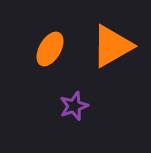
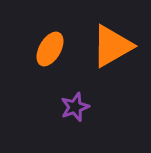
purple star: moved 1 px right, 1 px down
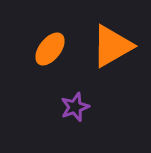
orange ellipse: rotated 8 degrees clockwise
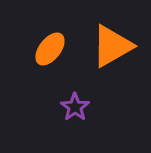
purple star: rotated 16 degrees counterclockwise
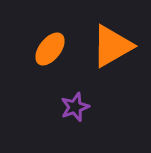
purple star: rotated 16 degrees clockwise
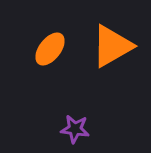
purple star: moved 22 px down; rotated 28 degrees clockwise
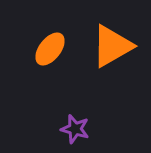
purple star: rotated 8 degrees clockwise
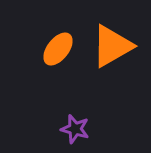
orange ellipse: moved 8 px right
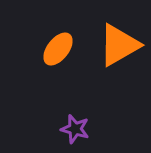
orange triangle: moved 7 px right, 1 px up
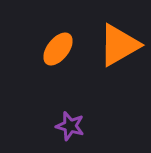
purple star: moved 5 px left, 3 px up
